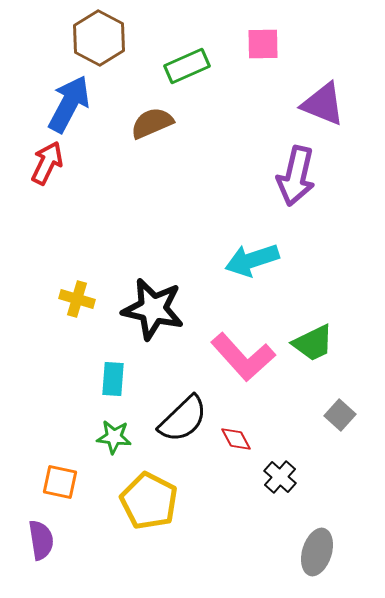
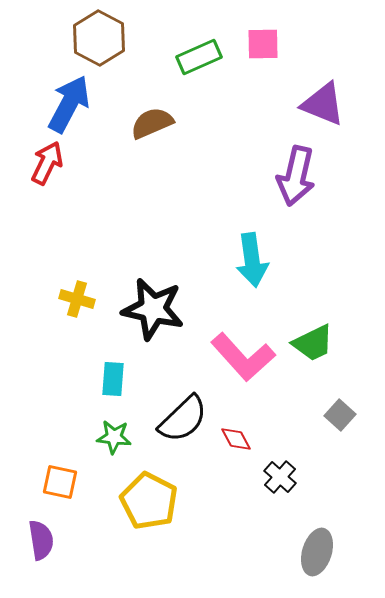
green rectangle: moved 12 px right, 9 px up
cyan arrow: rotated 80 degrees counterclockwise
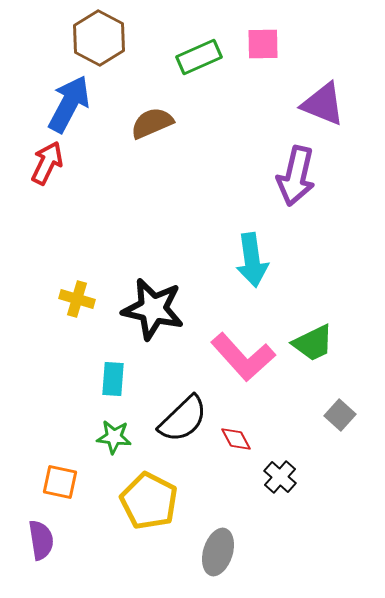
gray ellipse: moved 99 px left
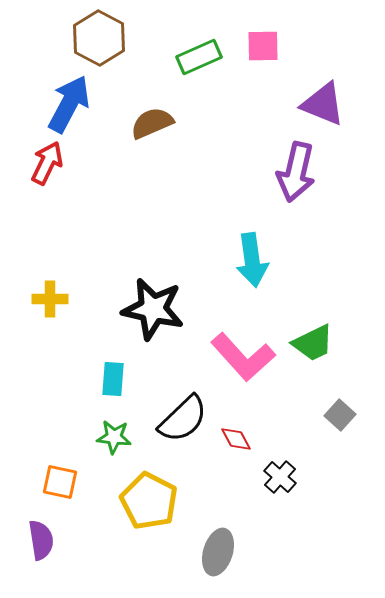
pink square: moved 2 px down
purple arrow: moved 4 px up
yellow cross: moved 27 px left; rotated 16 degrees counterclockwise
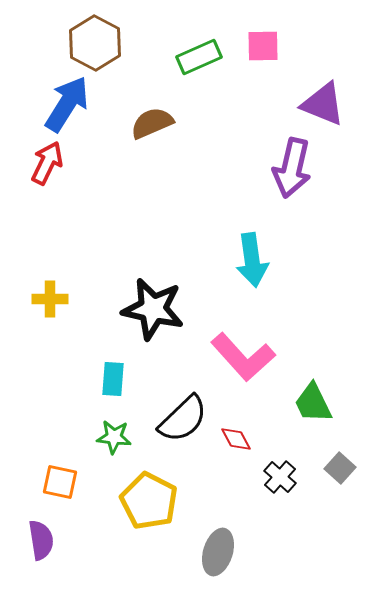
brown hexagon: moved 4 px left, 5 px down
blue arrow: moved 2 px left; rotated 4 degrees clockwise
purple arrow: moved 4 px left, 4 px up
green trapezoid: moved 60 px down; rotated 90 degrees clockwise
gray square: moved 53 px down
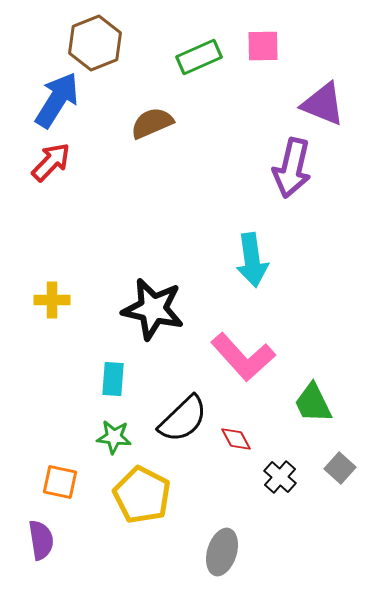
brown hexagon: rotated 10 degrees clockwise
blue arrow: moved 10 px left, 4 px up
red arrow: moved 4 px right, 1 px up; rotated 18 degrees clockwise
yellow cross: moved 2 px right, 1 px down
yellow pentagon: moved 7 px left, 6 px up
gray ellipse: moved 4 px right
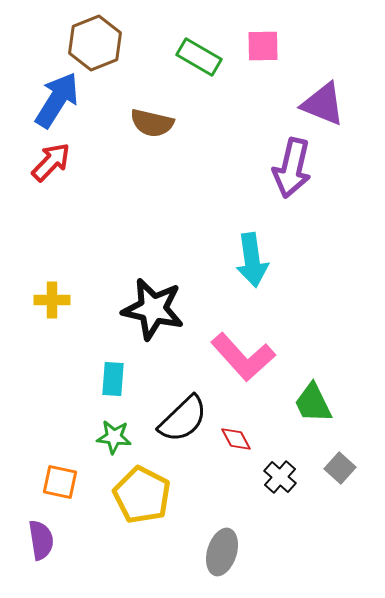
green rectangle: rotated 54 degrees clockwise
brown semicircle: rotated 144 degrees counterclockwise
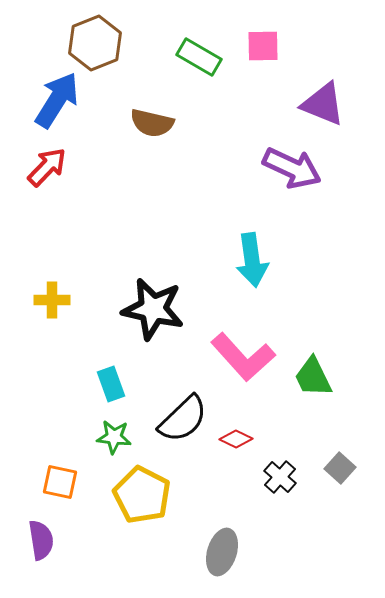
red arrow: moved 4 px left, 5 px down
purple arrow: rotated 78 degrees counterclockwise
cyan rectangle: moved 2 px left, 5 px down; rotated 24 degrees counterclockwise
green trapezoid: moved 26 px up
red diamond: rotated 36 degrees counterclockwise
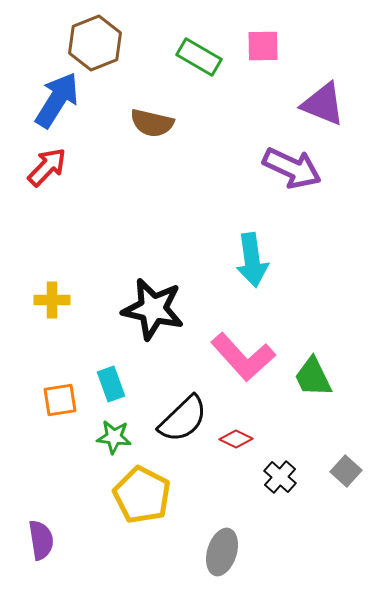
gray square: moved 6 px right, 3 px down
orange square: moved 82 px up; rotated 21 degrees counterclockwise
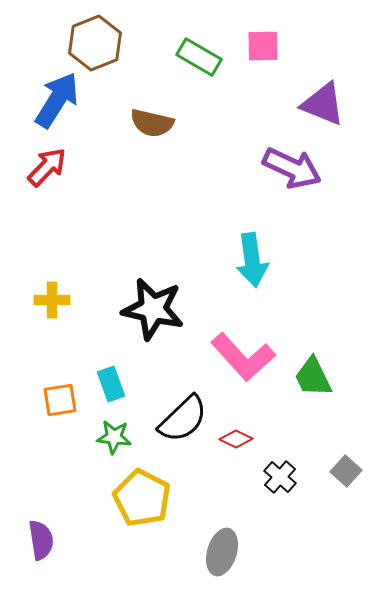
yellow pentagon: moved 3 px down
